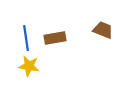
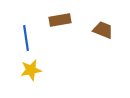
brown rectangle: moved 5 px right, 18 px up
yellow star: moved 2 px right, 4 px down; rotated 20 degrees counterclockwise
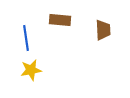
brown rectangle: rotated 15 degrees clockwise
brown trapezoid: rotated 65 degrees clockwise
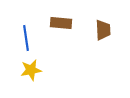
brown rectangle: moved 1 px right, 3 px down
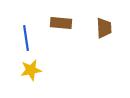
brown trapezoid: moved 1 px right, 2 px up
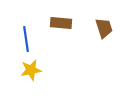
brown trapezoid: rotated 15 degrees counterclockwise
blue line: moved 1 px down
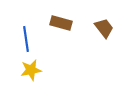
brown rectangle: rotated 10 degrees clockwise
brown trapezoid: rotated 20 degrees counterclockwise
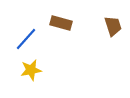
brown trapezoid: moved 9 px right, 2 px up; rotated 20 degrees clockwise
blue line: rotated 50 degrees clockwise
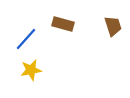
brown rectangle: moved 2 px right, 1 px down
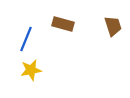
blue line: rotated 20 degrees counterclockwise
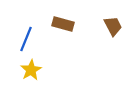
brown trapezoid: rotated 10 degrees counterclockwise
yellow star: rotated 20 degrees counterclockwise
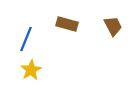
brown rectangle: moved 4 px right
